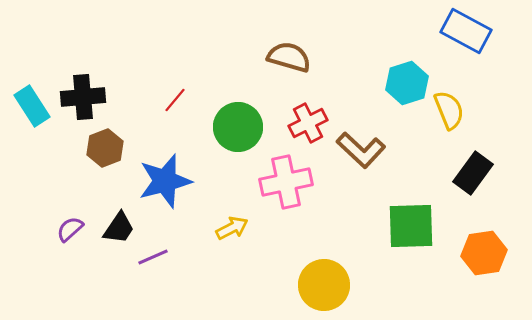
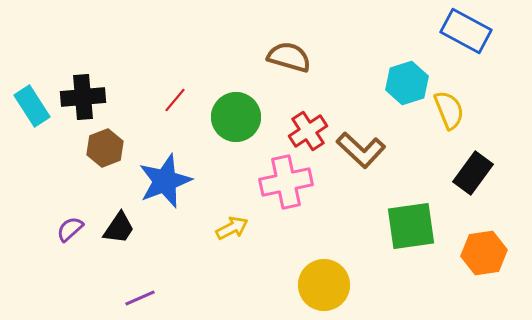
red cross: moved 8 px down; rotated 6 degrees counterclockwise
green circle: moved 2 px left, 10 px up
blue star: rotated 6 degrees counterclockwise
green square: rotated 6 degrees counterclockwise
purple line: moved 13 px left, 41 px down
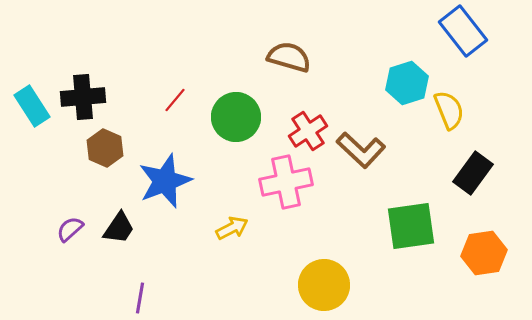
blue rectangle: moved 3 px left; rotated 24 degrees clockwise
brown hexagon: rotated 15 degrees counterclockwise
purple line: rotated 56 degrees counterclockwise
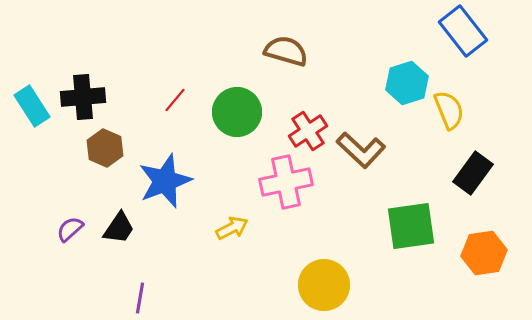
brown semicircle: moved 3 px left, 6 px up
green circle: moved 1 px right, 5 px up
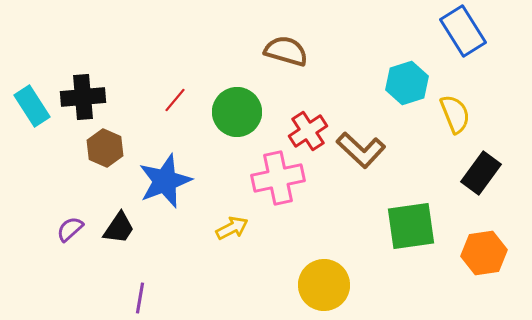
blue rectangle: rotated 6 degrees clockwise
yellow semicircle: moved 6 px right, 4 px down
black rectangle: moved 8 px right
pink cross: moved 8 px left, 4 px up
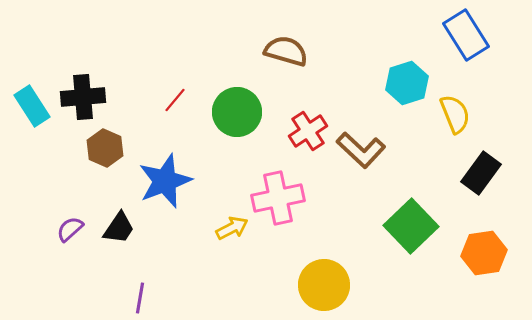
blue rectangle: moved 3 px right, 4 px down
pink cross: moved 20 px down
green square: rotated 36 degrees counterclockwise
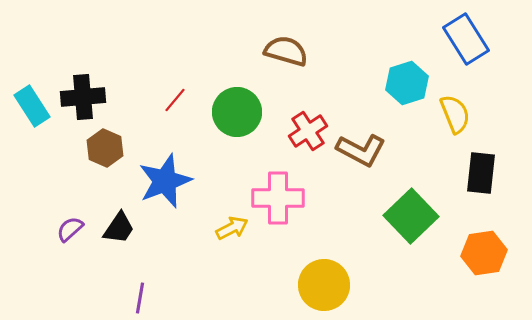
blue rectangle: moved 4 px down
brown L-shape: rotated 15 degrees counterclockwise
black rectangle: rotated 30 degrees counterclockwise
pink cross: rotated 12 degrees clockwise
green square: moved 10 px up
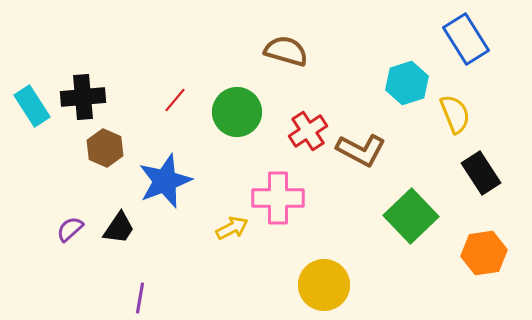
black rectangle: rotated 39 degrees counterclockwise
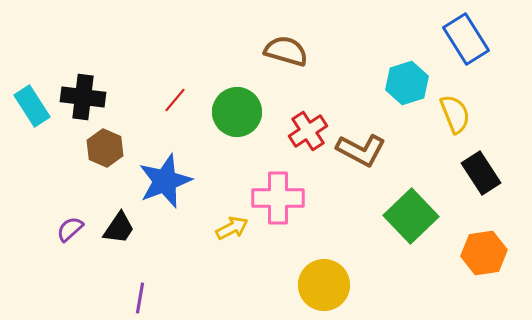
black cross: rotated 12 degrees clockwise
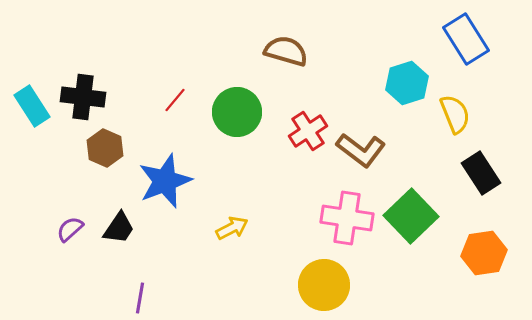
brown L-shape: rotated 9 degrees clockwise
pink cross: moved 69 px right, 20 px down; rotated 9 degrees clockwise
